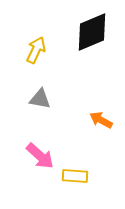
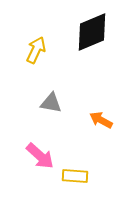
gray triangle: moved 11 px right, 4 px down
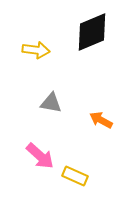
yellow arrow: rotated 72 degrees clockwise
yellow rectangle: rotated 20 degrees clockwise
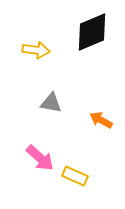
pink arrow: moved 2 px down
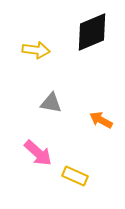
pink arrow: moved 2 px left, 5 px up
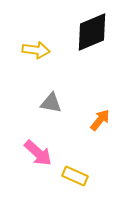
orange arrow: moved 1 px left; rotated 100 degrees clockwise
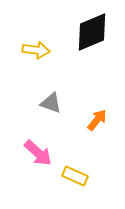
gray triangle: rotated 10 degrees clockwise
orange arrow: moved 3 px left
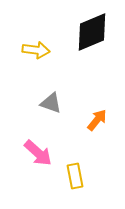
yellow rectangle: rotated 55 degrees clockwise
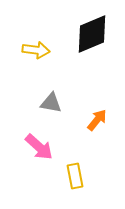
black diamond: moved 2 px down
gray triangle: rotated 10 degrees counterclockwise
pink arrow: moved 1 px right, 6 px up
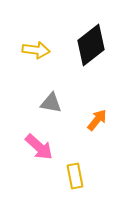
black diamond: moved 1 px left, 11 px down; rotated 15 degrees counterclockwise
